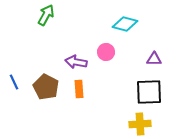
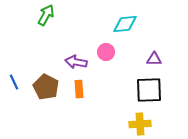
cyan diamond: rotated 20 degrees counterclockwise
black square: moved 2 px up
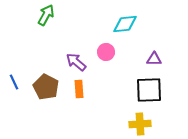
purple arrow: rotated 30 degrees clockwise
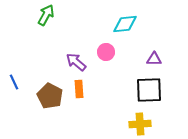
brown pentagon: moved 4 px right, 9 px down
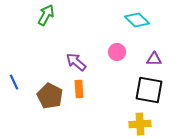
cyan diamond: moved 12 px right, 4 px up; rotated 50 degrees clockwise
pink circle: moved 11 px right
black square: rotated 12 degrees clockwise
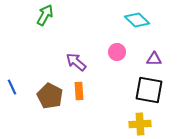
green arrow: moved 1 px left
blue line: moved 2 px left, 5 px down
orange rectangle: moved 2 px down
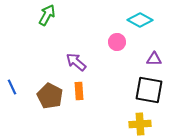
green arrow: moved 2 px right
cyan diamond: moved 3 px right; rotated 15 degrees counterclockwise
pink circle: moved 10 px up
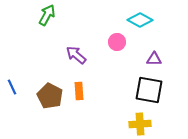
purple arrow: moved 7 px up
